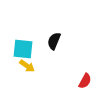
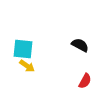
black semicircle: moved 26 px right, 4 px down; rotated 96 degrees clockwise
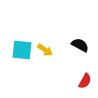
cyan square: moved 1 px left, 1 px down
yellow arrow: moved 18 px right, 16 px up
